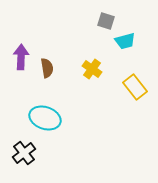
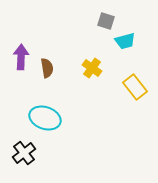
yellow cross: moved 1 px up
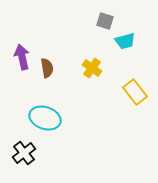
gray square: moved 1 px left
purple arrow: moved 1 px right; rotated 15 degrees counterclockwise
yellow rectangle: moved 5 px down
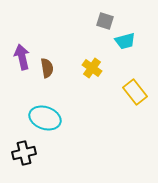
black cross: rotated 25 degrees clockwise
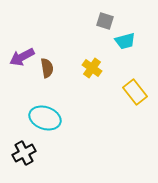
purple arrow: rotated 105 degrees counterclockwise
black cross: rotated 15 degrees counterclockwise
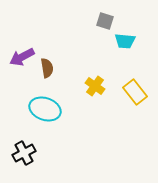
cyan trapezoid: rotated 20 degrees clockwise
yellow cross: moved 3 px right, 18 px down
cyan ellipse: moved 9 px up
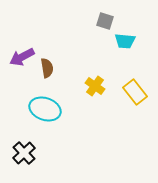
black cross: rotated 15 degrees counterclockwise
